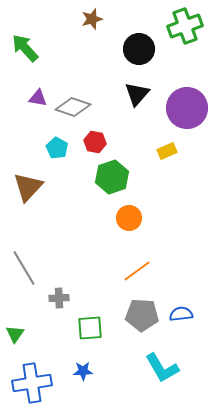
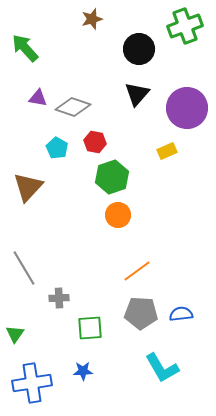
orange circle: moved 11 px left, 3 px up
gray pentagon: moved 1 px left, 2 px up
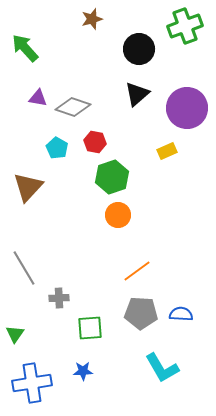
black triangle: rotated 8 degrees clockwise
blue semicircle: rotated 10 degrees clockwise
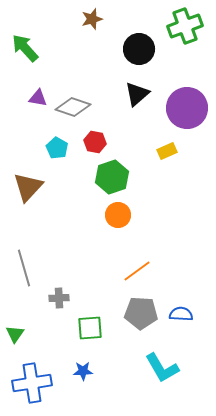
gray line: rotated 15 degrees clockwise
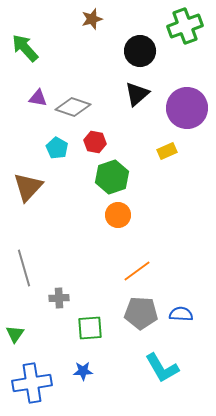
black circle: moved 1 px right, 2 px down
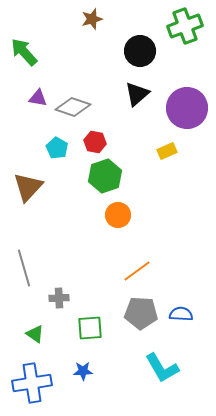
green arrow: moved 1 px left, 4 px down
green hexagon: moved 7 px left, 1 px up
green triangle: moved 20 px right; rotated 30 degrees counterclockwise
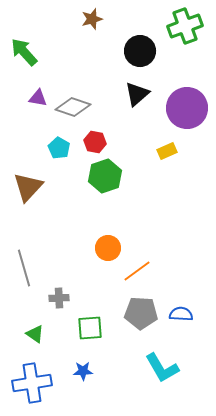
cyan pentagon: moved 2 px right
orange circle: moved 10 px left, 33 px down
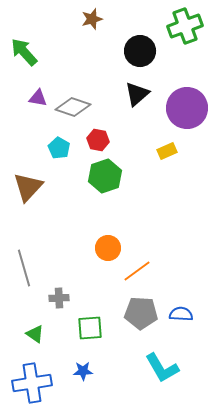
red hexagon: moved 3 px right, 2 px up
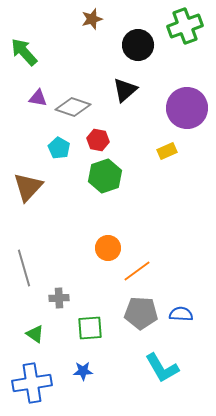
black circle: moved 2 px left, 6 px up
black triangle: moved 12 px left, 4 px up
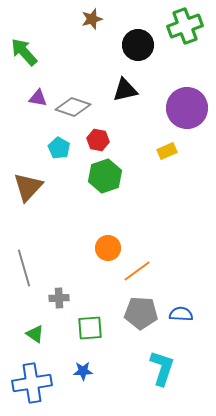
black triangle: rotated 28 degrees clockwise
cyan L-shape: rotated 132 degrees counterclockwise
